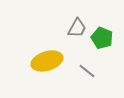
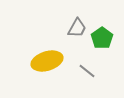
green pentagon: rotated 15 degrees clockwise
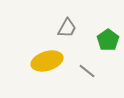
gray trapezoid: moved 10 px left
green pentagon: moved 6 px right, 2 px down
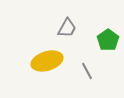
gray line: rotated 24 degrees clockwise
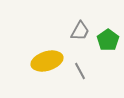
gray trapezoid: moved 13 px right, 3 px down
gray line: moved 7 px left
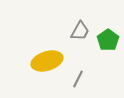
gray line: moved 2 px left, 8 px down; rotated 54 degrees clockwise
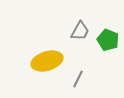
green pentagon: rotated 15 degrees counterclockwise
